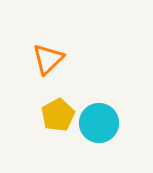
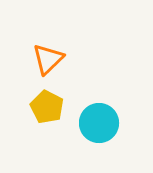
yellow pentagon: moved 11 px left, 8 px up; rotated 16 degrees counterclockwise
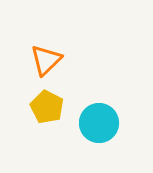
orange triangle: moved 2 px left, 1 px down
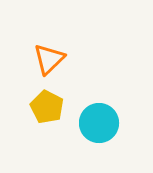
orange triangle: moved 3 px right, 1 px up
